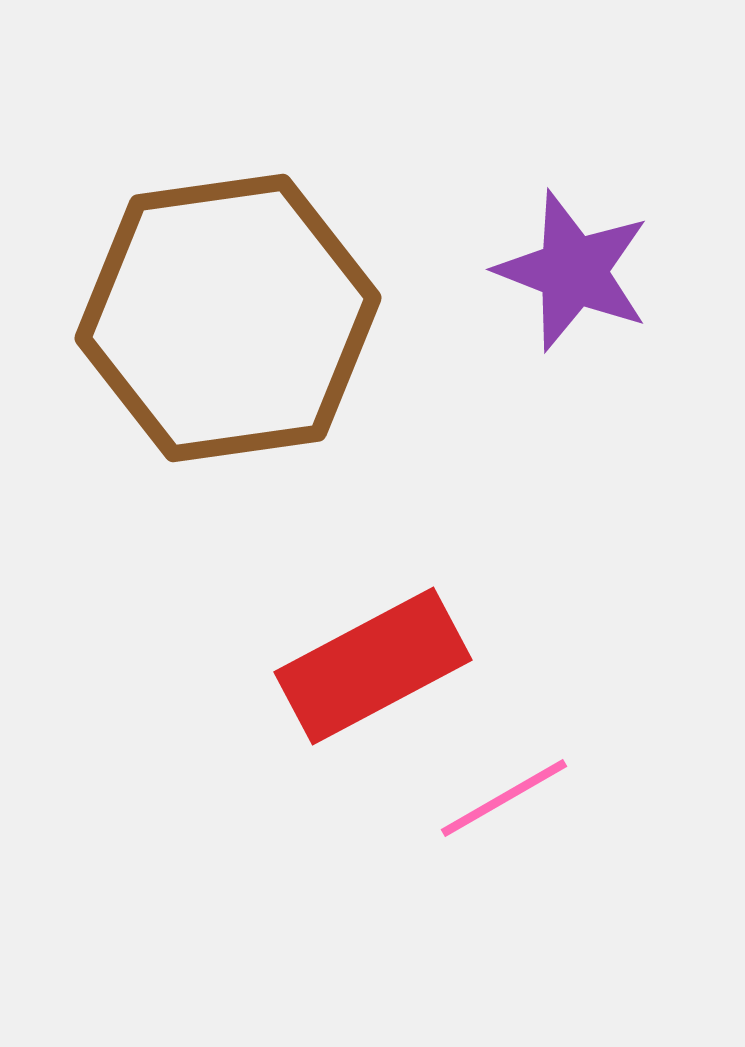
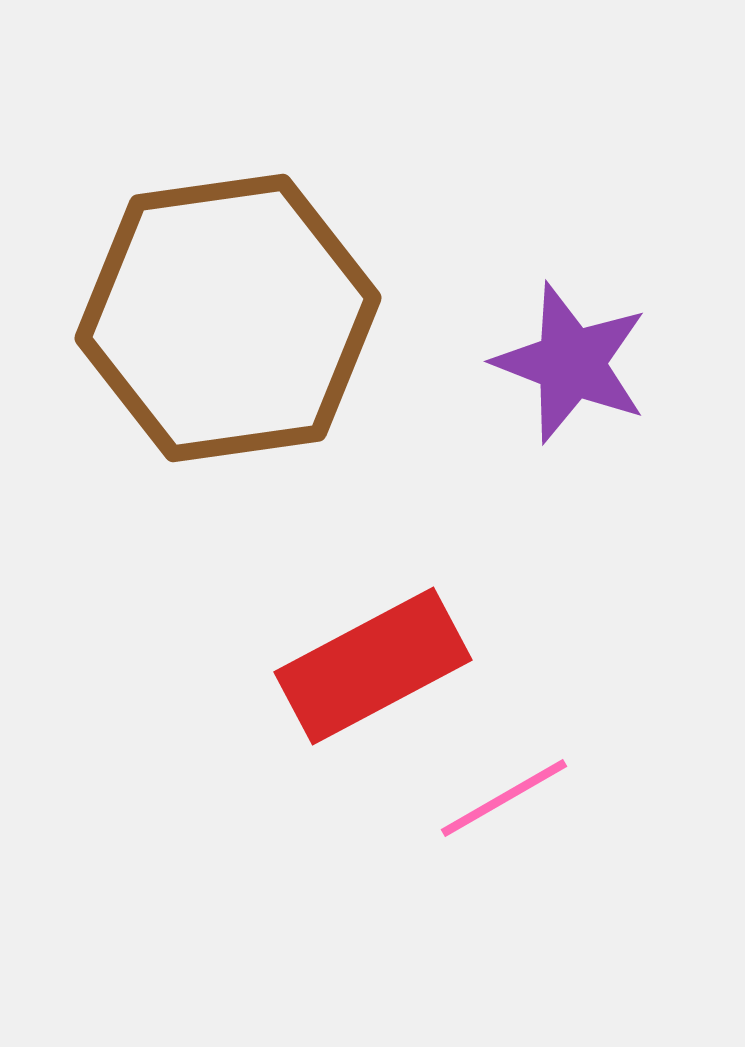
purple star: moved 2 px left, 92 px down
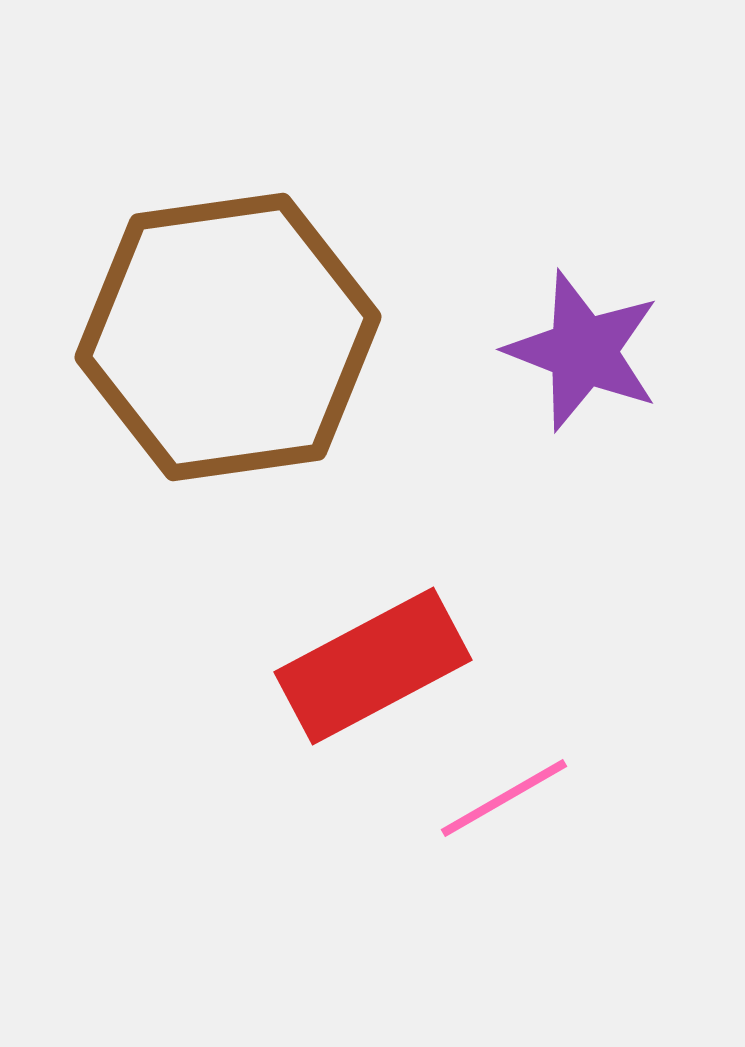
brown hexagon: moved 19 px down
purple star: moved 12 px right, 12 px up
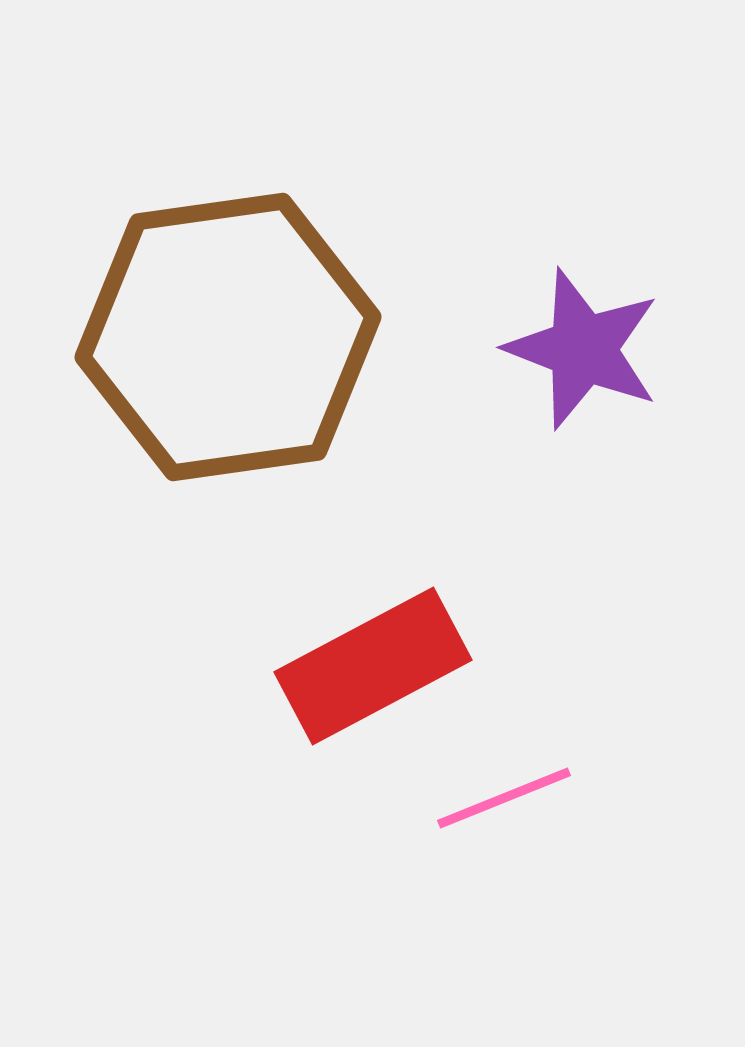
purple star: moved 2 px up
pink line: rotated 8 degrees clockwise
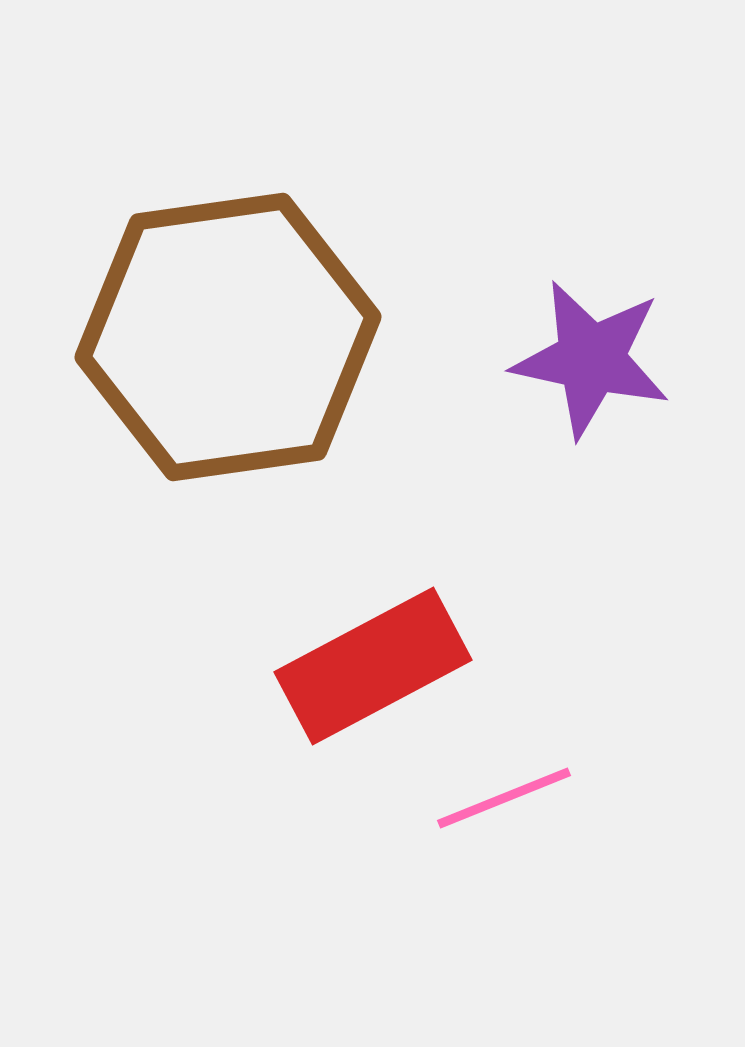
purple star: moved 8 px right, 10 px down; rotated 9 degrees counterclockwise
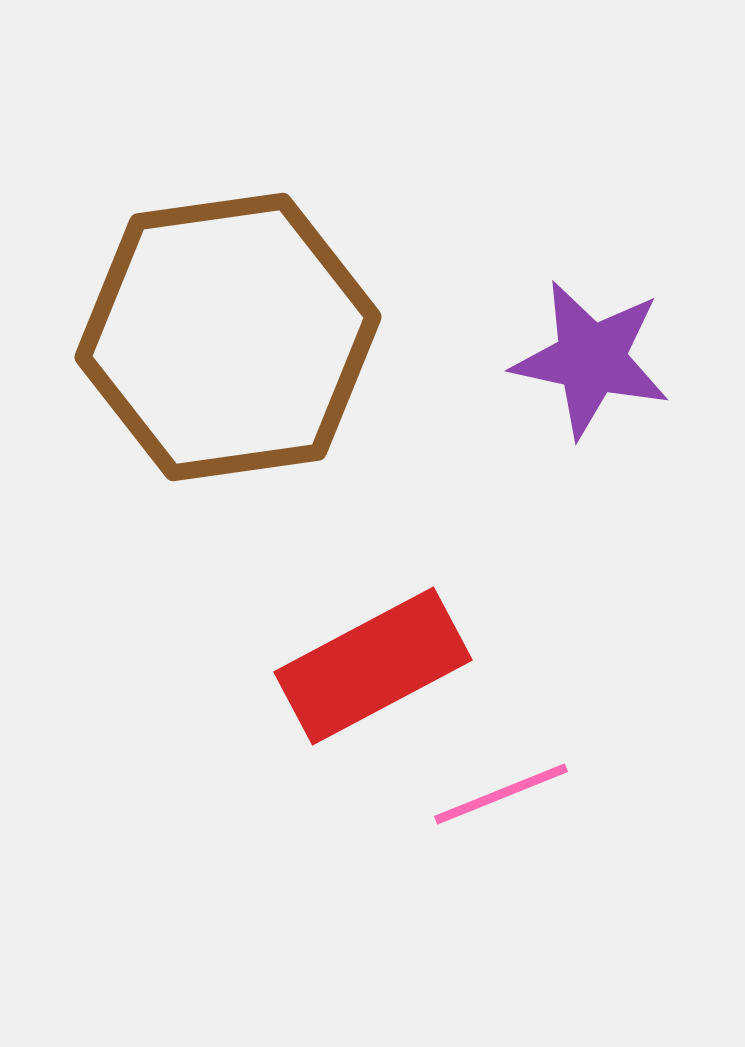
pink line: moved 3 px left, 4 px up
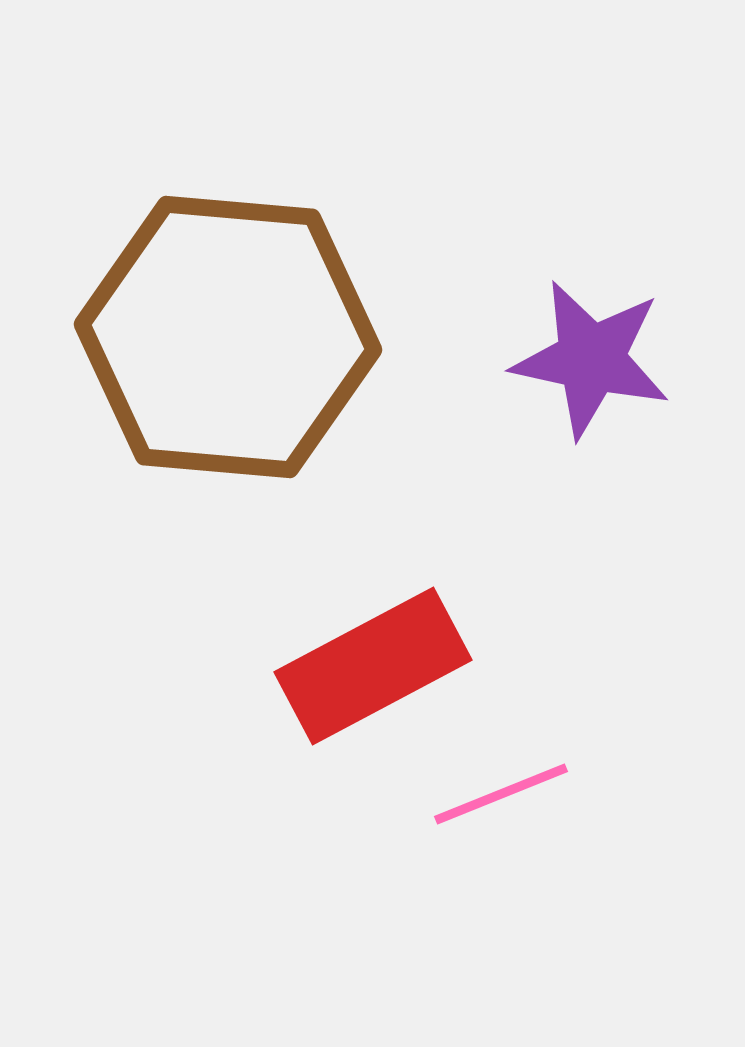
brown hexagon: rotated 13 degrees clockwise
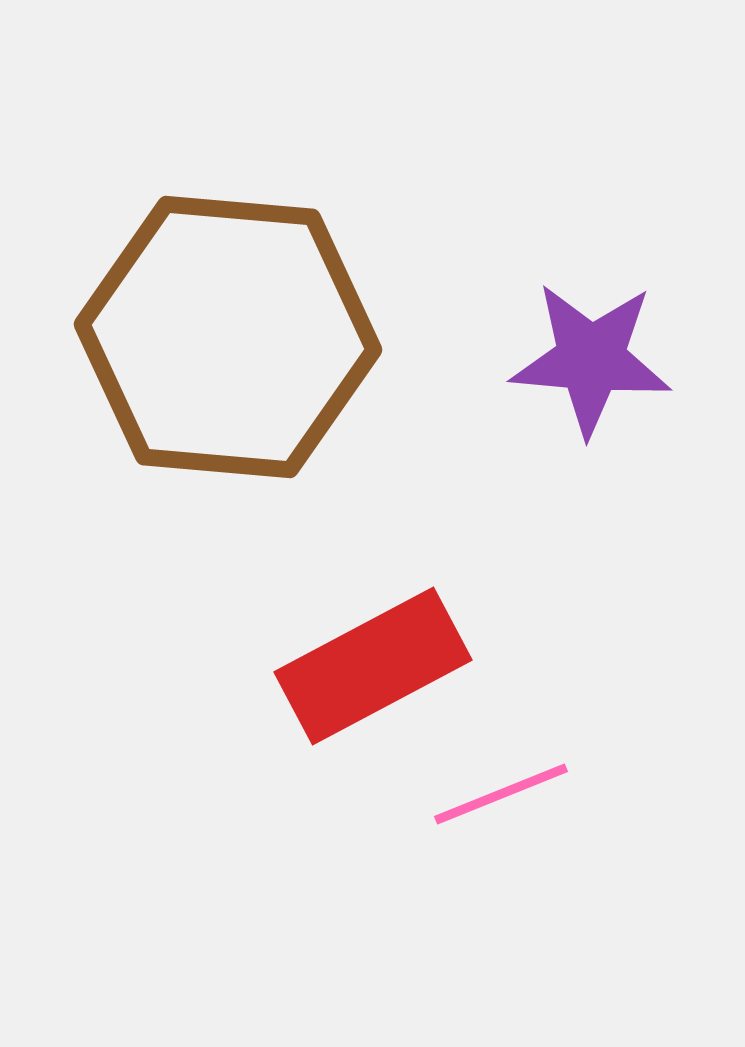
purple star: rotated 7 degrees counterclockwise
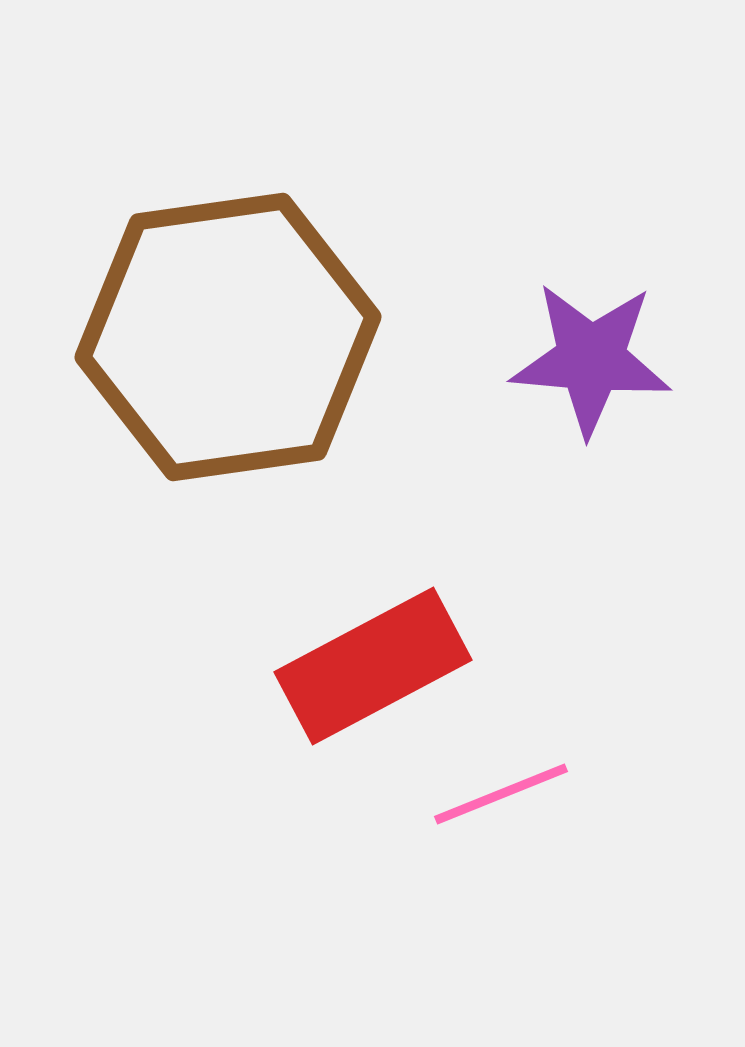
brown hexagon: rotated 13 degrees counterclockwise
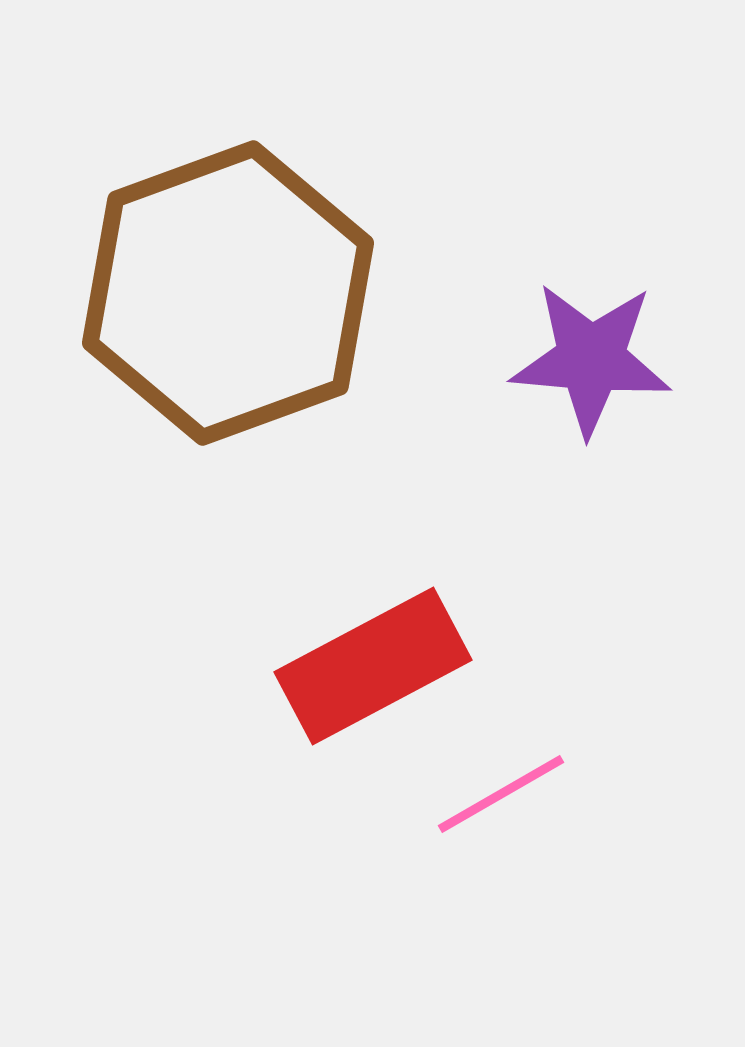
brown hexagon: moved 44 px up; rotated 12 degrees counterclockwise
pink line: rotated 8 degrees counterclockwise
